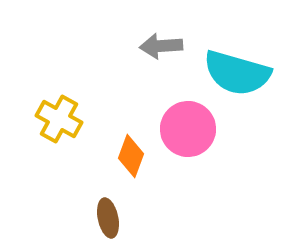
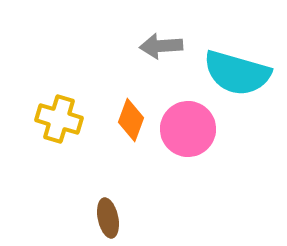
yellow cross: rotated 12 degrees counterclockwise
orange diamond: moved 36 px up
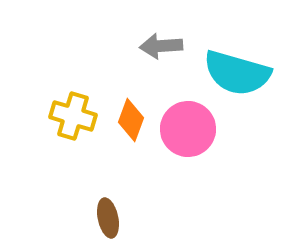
yellow cross: moved 14 px right, 3 px up
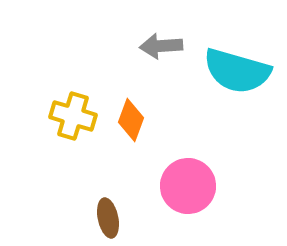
cyan semicircle: moved 2 px up
pink circle: moved 57 px down
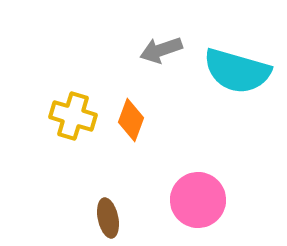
gray arrow: moved 4 px down; rotated 15 degrees counterclockwise
pink circle: moved 10 px right, 14 px down
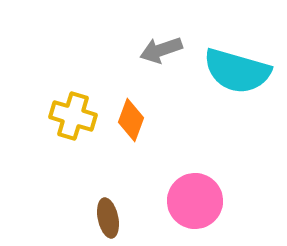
pink circle: moved 3 px left, 1 px down
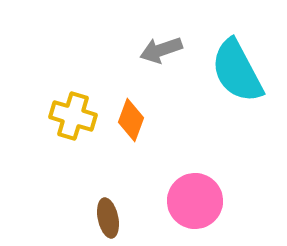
cyan semicircle: rotated 46 degrees clockwise
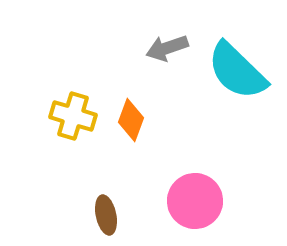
gray arrow: moved 6 px right, 2 px up
cyan semicircle: rotated 18 degrees counterclockwise
brown ellipse: moved 2 px left, 3 px up
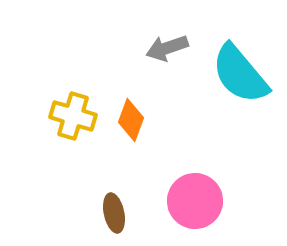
cyan semicircle: moved 3 px right, 3 px down; rotated 6 degrees clockwise
brown ellipse: moved 8 px right, 2 px up
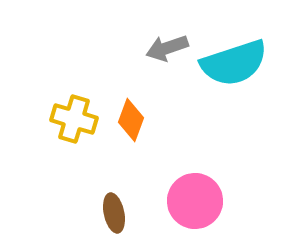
cyan semicircle: moved 6 px left, 11 px up; rotated 68 degrees counterclockwise
yellow cross: moved 1 px right, 3 px down
